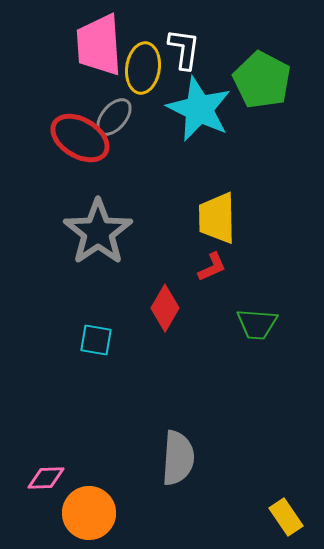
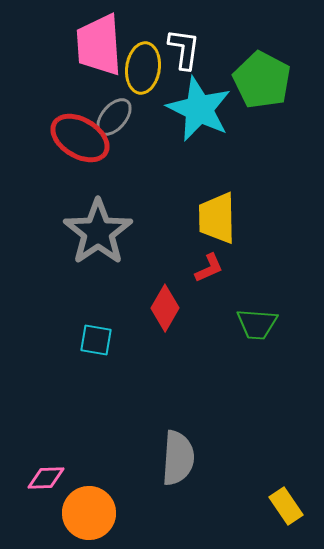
red L-shape: moved 3 px left, 1 px down
yellow rectangle: moved 11 px up
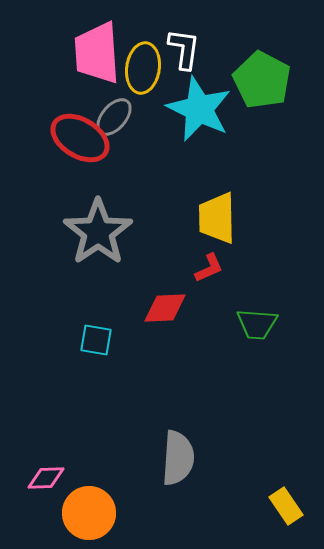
pink trapezoid: moved 2 px left, 8 px down
red diamond: rotated 57 degrees clockwise
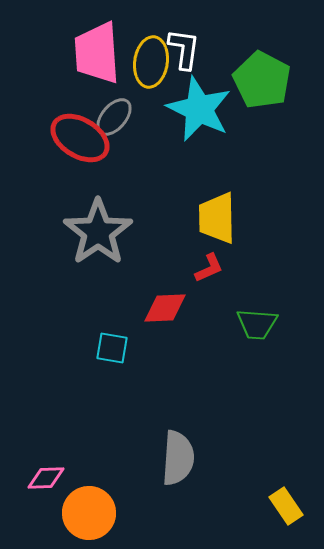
yellow ellipse: moved 8 px right, 6 px up
cyan square: moved 16 px right, 8 px down
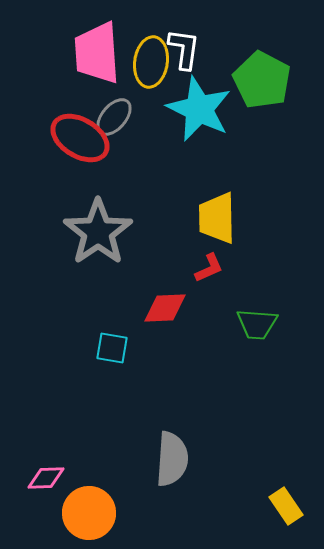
gray semicircle: moved 6 px left, 1 px down
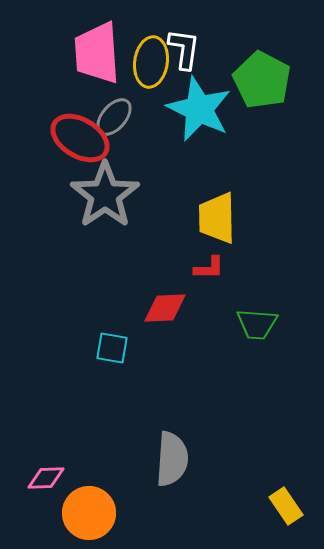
gray star: moved 7 px right, 37 px up
red L-shape: rotated 24 degrees clockwise
